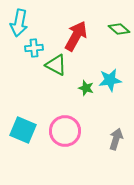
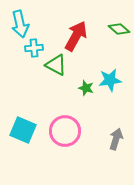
cyan arrow: moved 1 px right, 1 px down; rotated 24 degrees counterclockwise
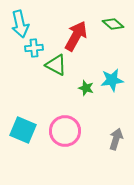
green diamond: moved 6 px left, 5 px up
cyan star: moved 2 px right
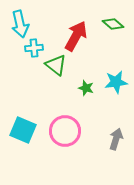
green triangle: rotated 10 degrees clockwise
cyan star: moved 4 px right, 2 px down
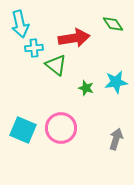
green diamond: rotated 15 degrees clockwise
red arrow: moved 2 px left, 2 px down; rotated 52 degrees clockwise
pink circle: moved 4 px left, 3 px up
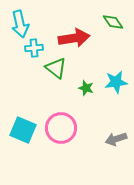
green diamond: moved 2 px up
green triangle: moved 3 px down
gray arrow: rotated 125 degrees counterclockwise
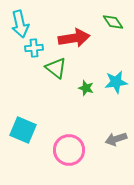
pink circle: moved 8 px right, 22 px down
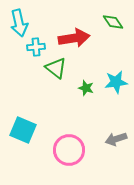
cyan arrow: moved 1 px left, 1 px up
cyan cross: moved 2 px right, 1 px up
